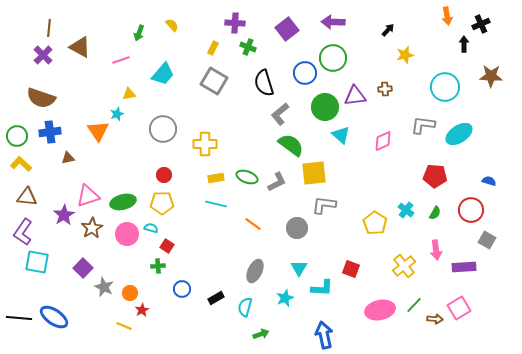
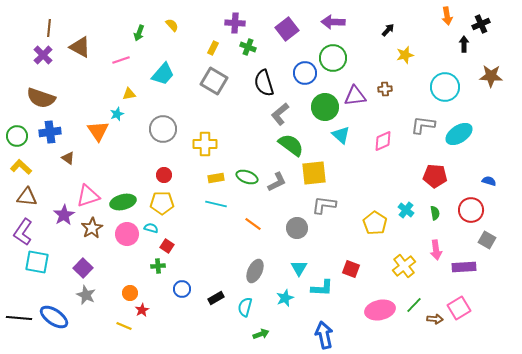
brown triangle at (68, 158): rotated 48 degrees clockwise
yellow L-shape at (21, 164): moved 3 px down
green semicircle at (435, 213): rotated 40 degrees counterclockwise
gray star at (104, 287): moved 18 px left, 8 px down
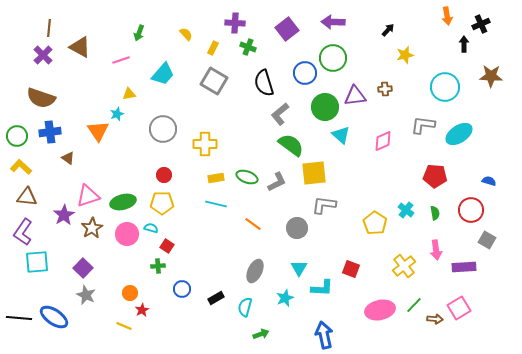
yellow semicircle at (172, 25): moved 14 px right, 9 px down
cyan square at (37, 262): rotated 15 degrees counterclockwise
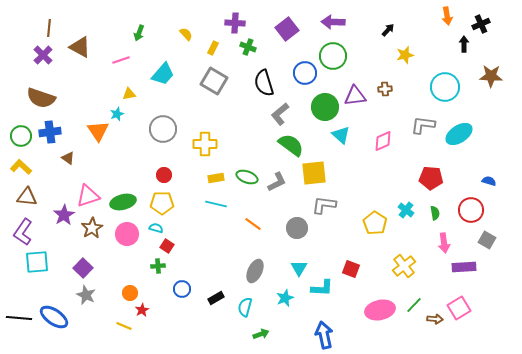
green circle at (333, 58): moved 2 px up
green circle at (17, 136): moved 4 px right
red pentagon at (435, 176): moved 4 px left, 2 px down
cyan semicircle at (151, 228): moved 5 px right
pink arrow at (436, 250): moved 8 px right, 7 px up
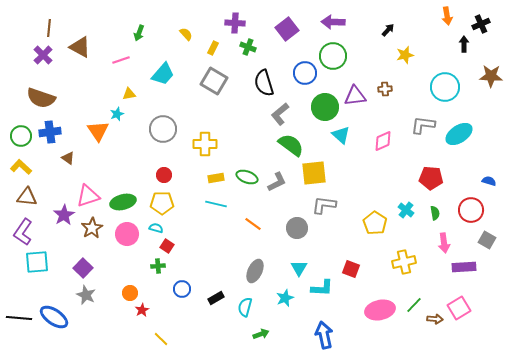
yellow cross at (404, 266): moved 4 px up; rotated 25 degrees clockwise
yellow line at (124, 326): moved 37 px right, 13 px down; rotated 21 degrees clockwise
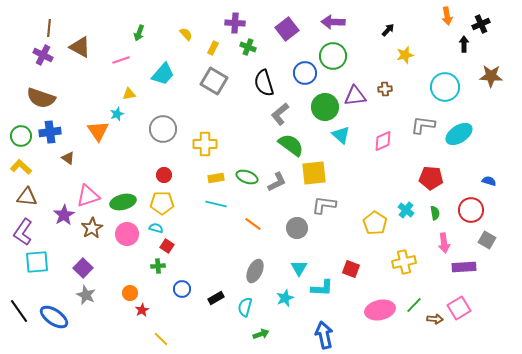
purple cross at (43, 55): rotated 18 degrees counterclockwise
black line at (19, 318): moved 7 px up; rotated 50 degrees clockwise
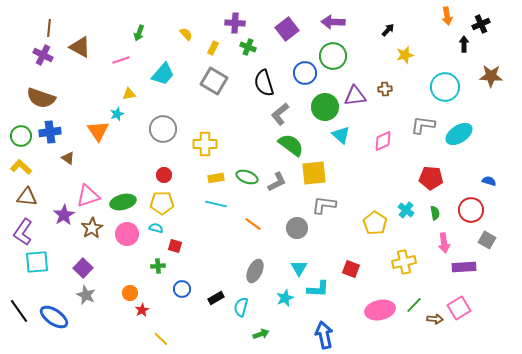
red square at (167, 246): moved 8 px right; rotated 16 degrees counterclockwise
cyan L-shape at (322, 288): moved 4 px left, 1 px down
cyan semicircle at (245, 307): moved 4 px left
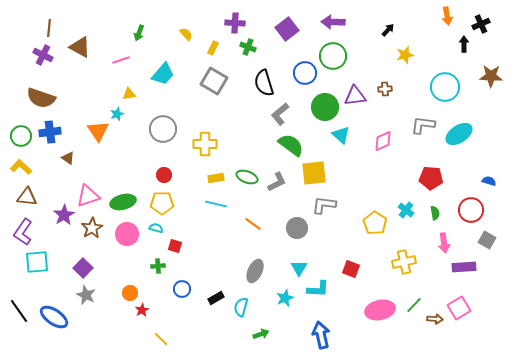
blue arrow at (324, 335): moved 3 px left
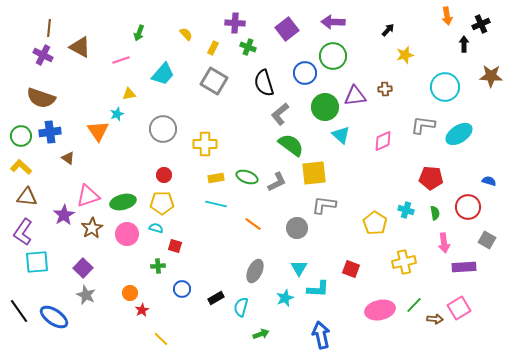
cyan cross at (406, 210): rotated 21 degrees counterclockwise
red circle at (471, 210): moved 3 px left, 3 px up
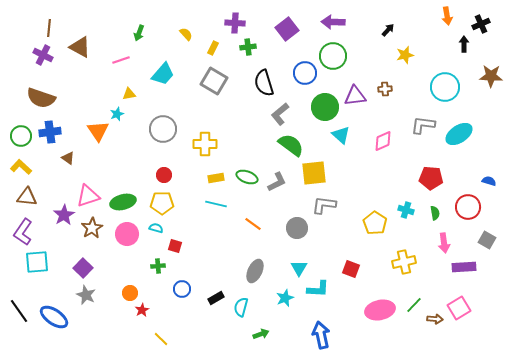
green cross at (248, 47): rotated 28 degrees counterclockwise
